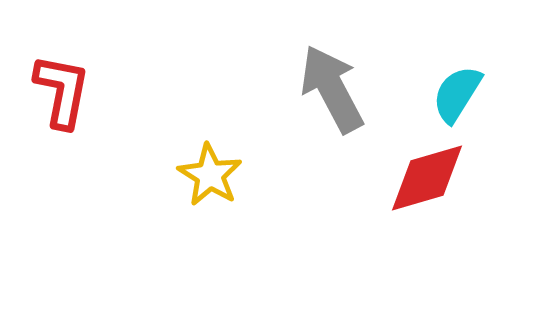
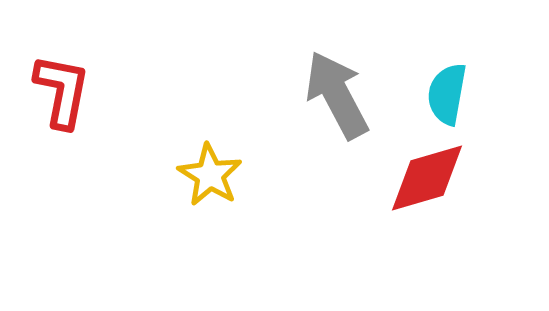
gray arrow: moved 5 px right, 6 px down
cyan semicircle: moved 10 px left; rotated 22 degrees counterclockwise
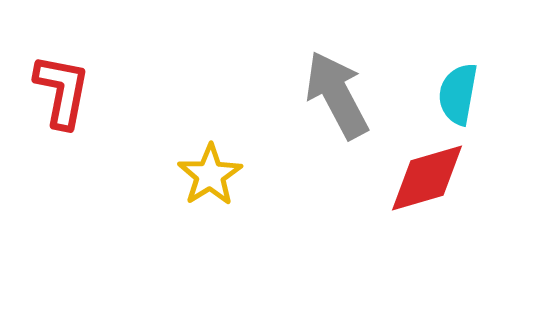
cyan semicircle: moved 11 px right
yellow star: rotated 8 degrees clockwise
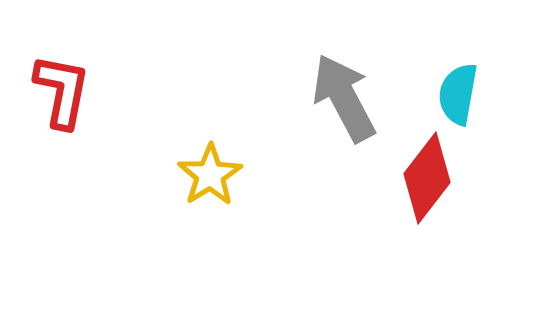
gray arrow: moved 7 px right, 3 px down
red diamond: rotated 36 degrees counterclockwise
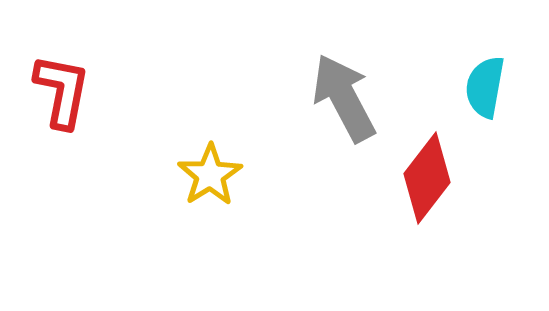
cyan semicircle: moved 27 px right, 7 px up
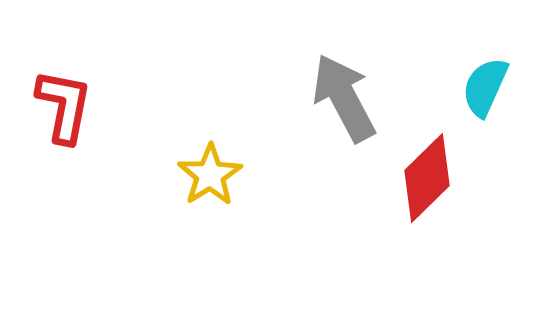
cyan semicircle: rotated 14 degrees clockwise
red L-shape: moved 2 px right, 15 px down
red diamond: rotated 8 degrees clockwise
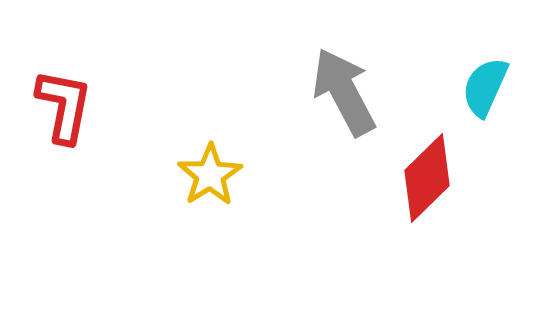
gray arrow: moved 6 px up
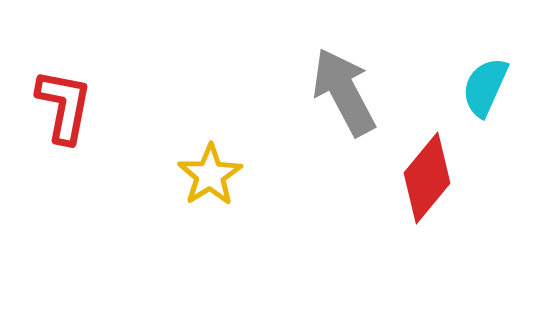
red diamond: rotated 6 degrees counterclockwise
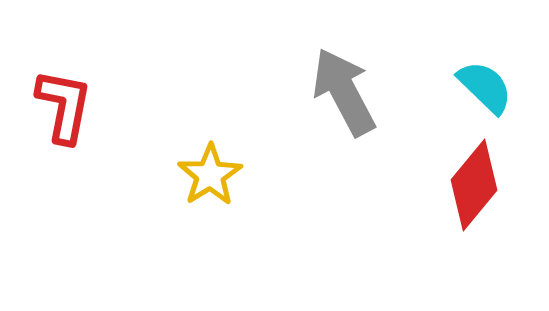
cyan semicircle: rotated 110 degrees clockwise
red diamond: moved 47 px right, 7 px down
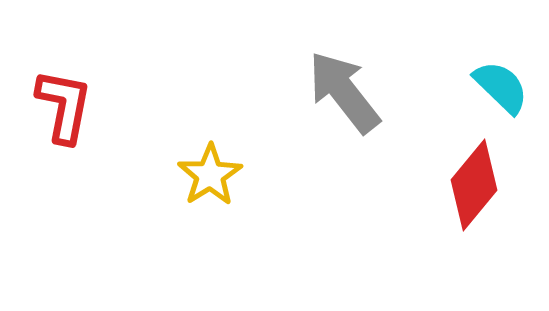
cyan semicircle: moved 16 px right
gray arrow: rotated 10 degrees counterclockwise
